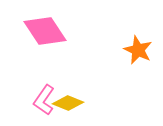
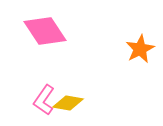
orange star: moved 2 px right, 1 px up; rotated 20 degrees clockwise
yellow diamond: rotated 12 degrees counterclockwise
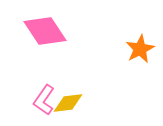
yellow diamond: rotated 16 degrees counterclockwise
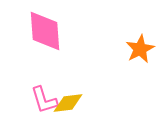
pink diamond: rotated 30 degrees clockwise
pink L-shape: rotated 52 degrees counterclockwise
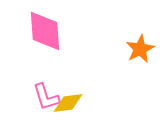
pink L-shape: moved 2 px right, 3 px up
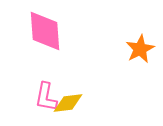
pink L-shape: rotated 28 degrees clockwise
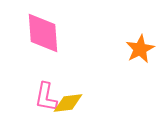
pink diamond: moved 2 px left, 2 px down
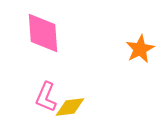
pink L-shape: rotated 12 degrees clockwise
yellow diamond: moved 2 px right, 4 px down
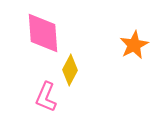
orange star: moved 6 px left, 4 px up
yellow diamond: moved 37 px up; rotated 56 degrees counterclockwise
